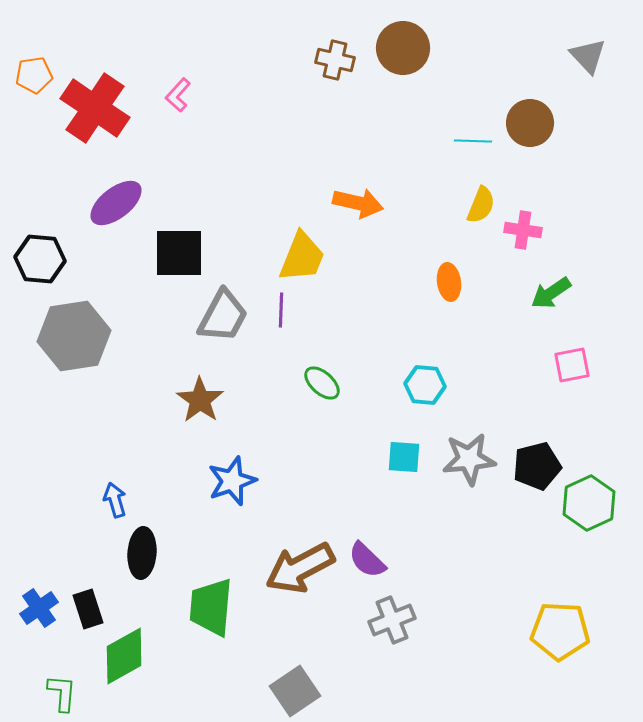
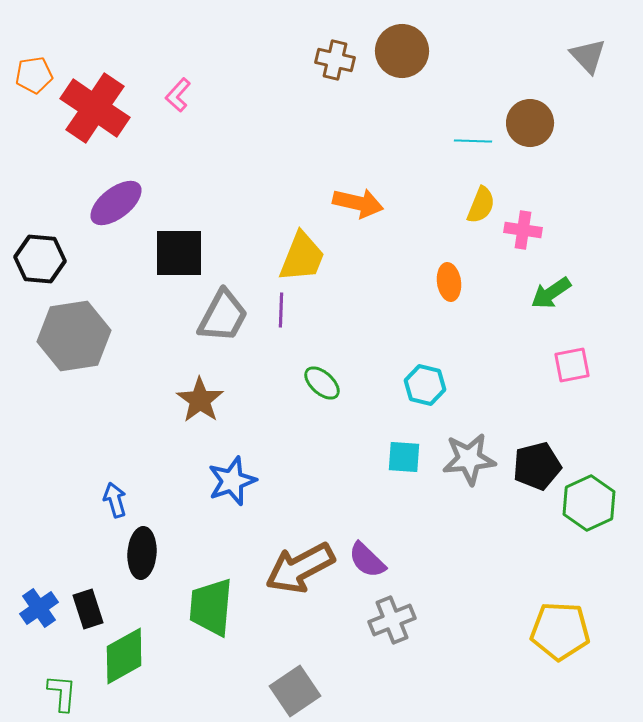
brown circle at (403, 48): moved 1 px left, 3 px down
cyan hexagon at (425, 385): rotated 9 degrees clockwise
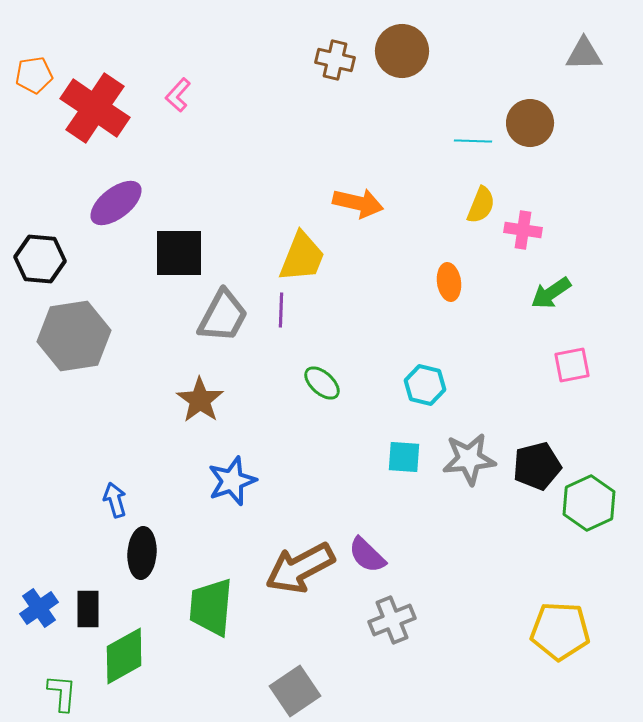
gray triangle at (588, 56): moved 4 px left, 2 px up; rotated 48 degrees counterclockwise
purple semicircle at (367, 560): moved 5 px up
black rectangle at (88, 609): rotated 18 degrees clockwise
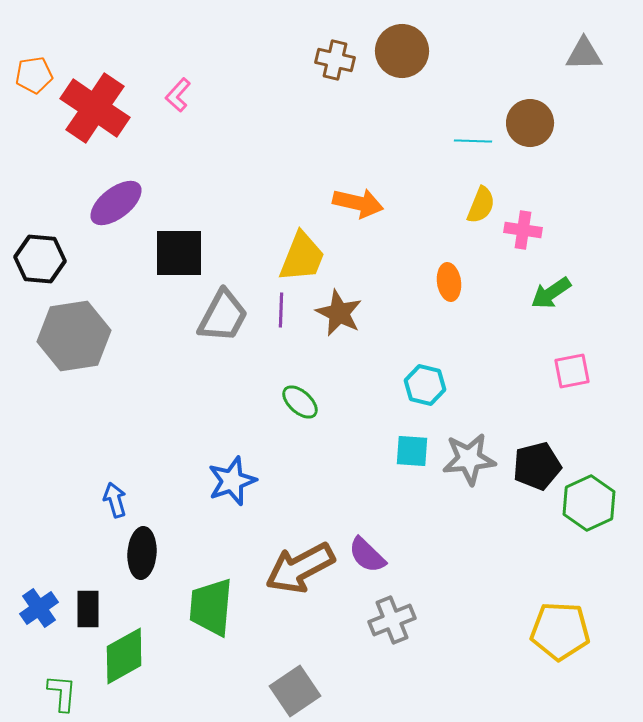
pink square at (572, 365): moved 6 px down
green ellipse at (322, 383): moved 22 px left, 19 px down
brown star at (200, 400): moved 139 px right, 87 px up; rotated 9 degrees counterclockwise
cyan square at (404, 457): moved 8 px right, 6 px up
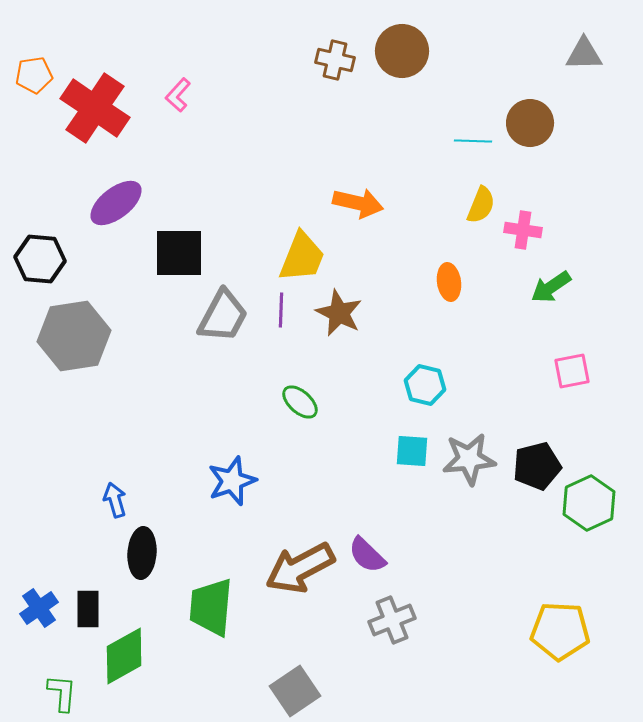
green arrow at (551, 293): moved 6 px up
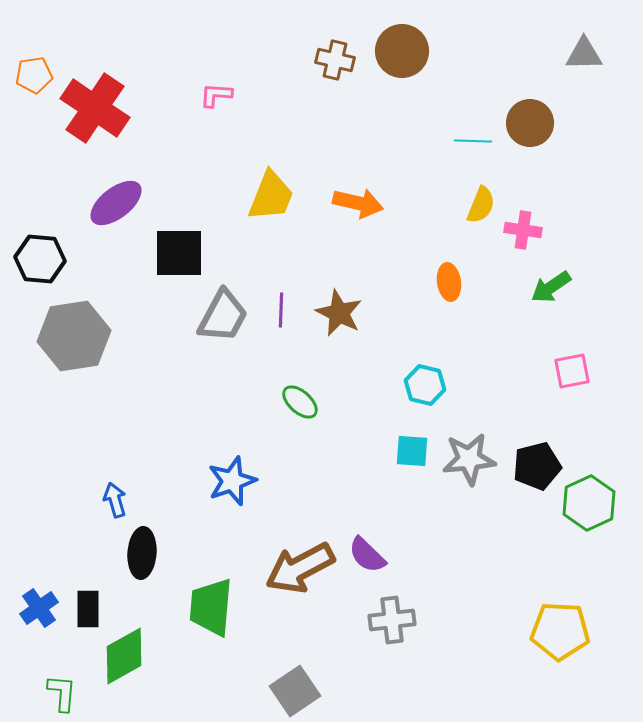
pink L-shape at (178, 95): moved 38 px right; rotated 52 degrees clockwise
yellow trapezoid at (302, 257): moved 31 px left, 61 px up
gray cross at (392, 620): rotated 15 degrees clockwise
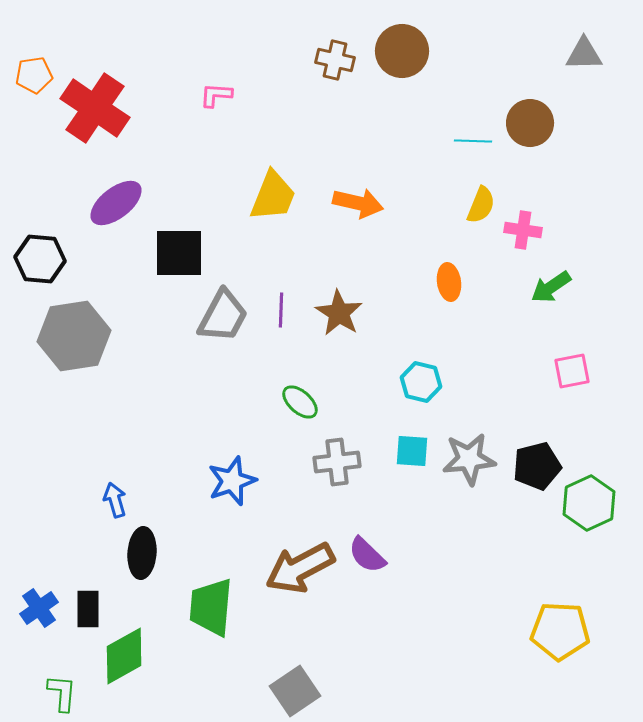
yellow trapezoid at (271, 196): moved 2 px right
brown star at (339, 313): rotated 6 degrees clockwise
cyan hexagon at (425, 385): moved 4 px left, 3 px up
gray cross at (392, 620): moved 55 px left, 158 px up
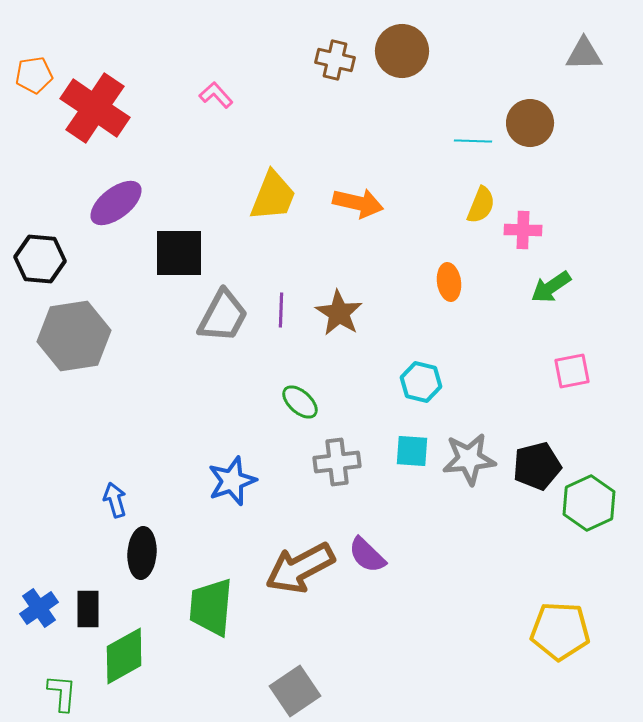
pink L-shape at (216, 95): rotated 44 degrees clockwise
pink cross at (523, 230): rotated 6 degrees counterclockwise
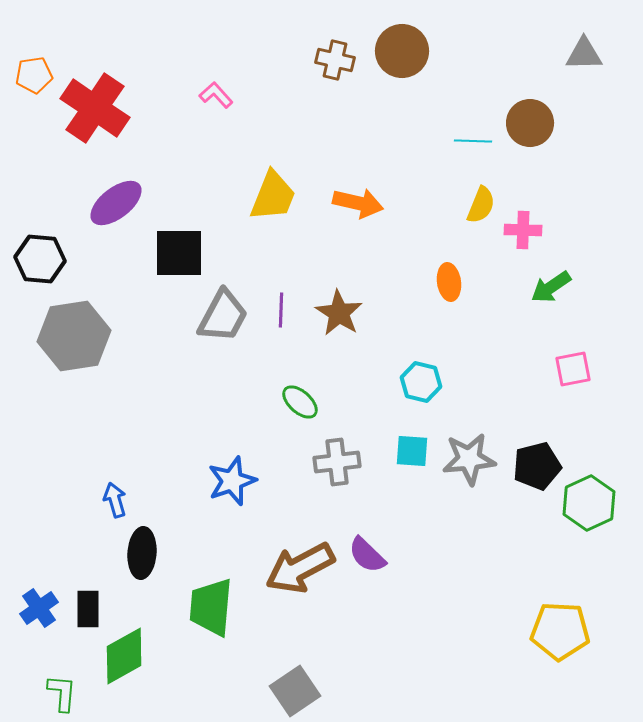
pink square at (572, 371): moved 1 px right, 2 px up
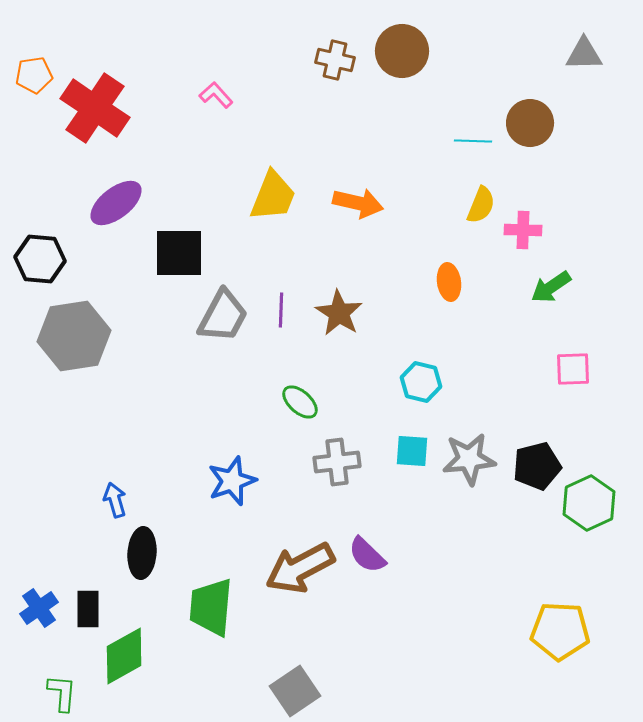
pink square at (573, 369): rotated 9 degrees clockwise
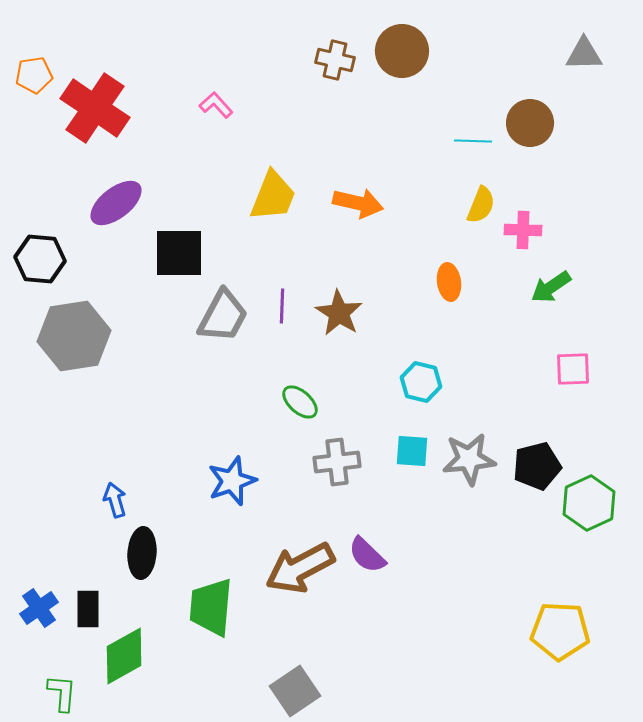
pink L-shape at (216, 95): moved 10 px down
purple line at (281, 310): moved 1 px right, 4 px up
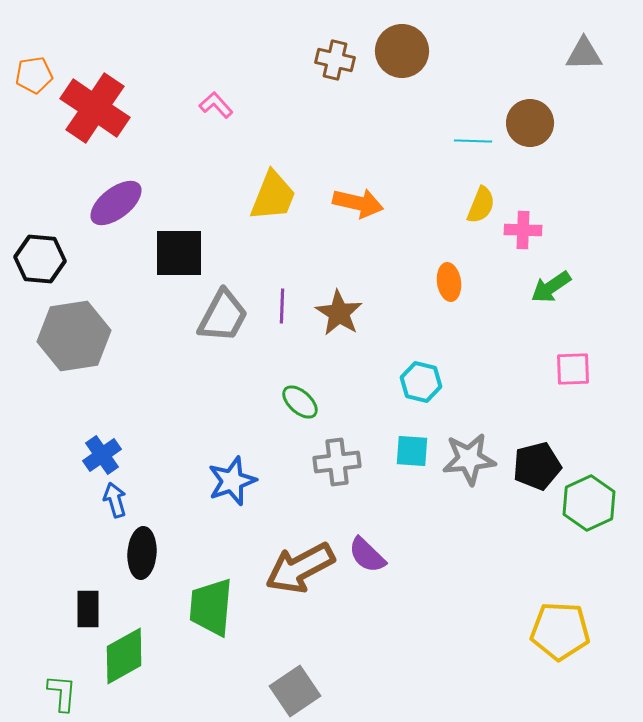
blue cross at (39, 608): moved 63 px right, 153 px up
